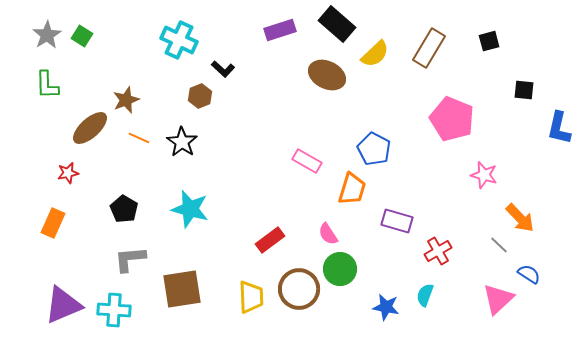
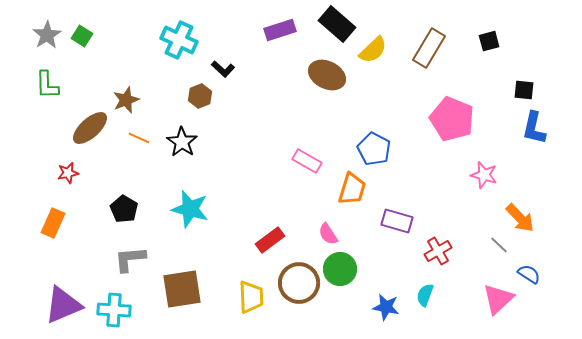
yellow semicircle at (375, 54): moved 2 px left, 4 px up
blue L-shape at (559, 128): moved 25 px left
brown circle at (299, 289): moved 6 px up
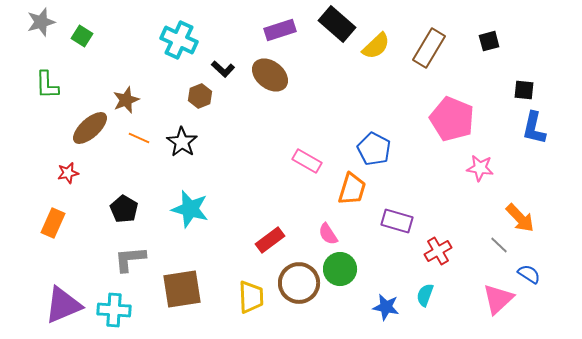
gray star at (47, 35): moved 6 px left, 13 px up; rotated 16 degrees clockwise
yellow semicircle at (373, 50): moved 3 px right, 4 px up
brown ellipse at (327, 75): moved 57 px left; rotated 12 degrees clockwise
pink star at (484, 175): moved 4 px left, 7 px up; rotated 8 degrees counterclockwise
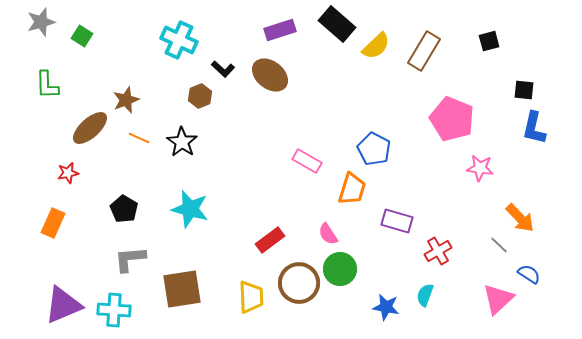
brown rectangle at (429, 48): moved 5 px left, 3 px down
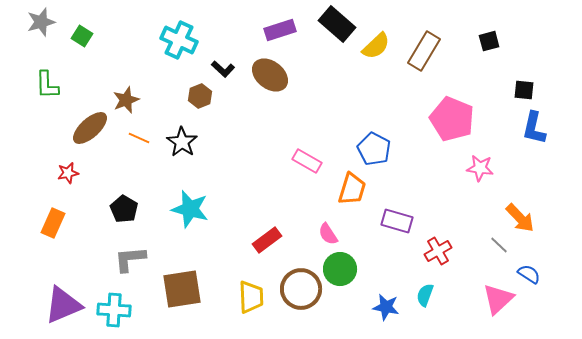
red rectangle at (270, 240): moved 3 px left
brown circle at (299, 283): moved 2 px right, 6 px down
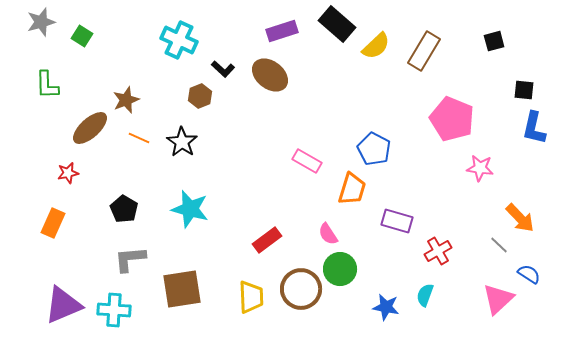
purple rectangle at (280, 30): moved 2 px right, 1 px down
black square at (489, 41): moved 5 px right
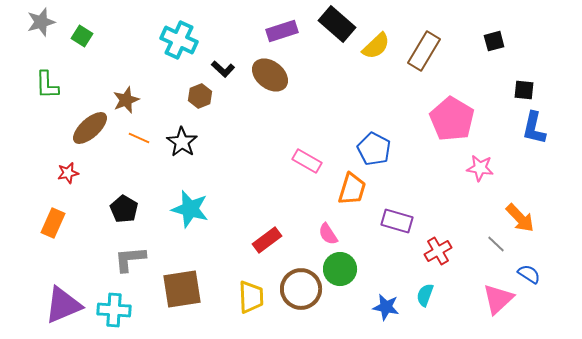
pink pentagon at (452, 119): rotated 9 degrees clockwise
gray line at (499, 245): moved 3 px left, 1 px up
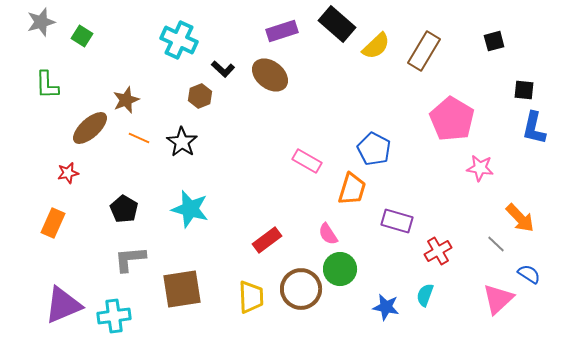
cyan cross at (114, 310): moved 6 px down; rotated 12 degrees counterclockwise
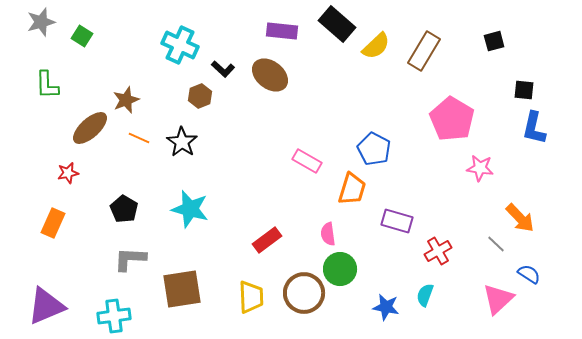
purple rectangle at (282, 31): rotated 24 degrees clockwise
cyan cross at (179, 40): moved 1 px right, 5 px down
pink semicircle at (328, 234): rotated 25 degrees clockwise
gray L-shape at (130, 259): rotated 8 degrees clockwise
brown circle at (301, 289): moved 3 px right, 4 px down
purple triangle at (63, 305): moved 17 px left, 1 px down
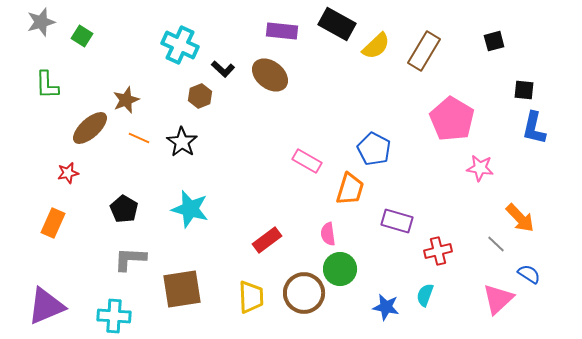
black rectangle at (337, 24): rotated 12 degrees counterclockwise
orange trapezoid at (352, 189): moved 2 px left
red cross at (438, 251): rotated 16 degrees clockwise
cyan cross at (114, 316): rotated 12 degrees clockwise
